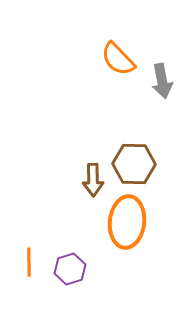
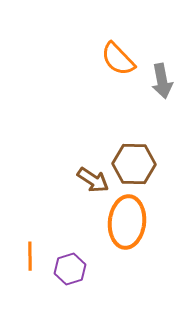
brown arrow: rotated 56 degrees counterclockwise
orange line: moved 1 px right, 6 px up
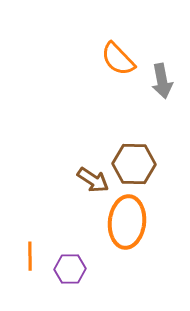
purple hexagon: rotated 16 degrees clockwise
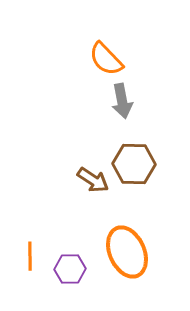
orange semicircle: moved 12 px left
gray arrow: moved 40 px left, 20 px down
orange ellipse: moved 30 px down; rotated 30 degrees counterclockwise
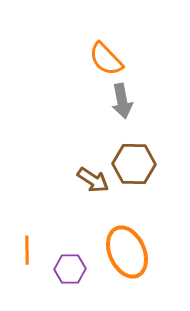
orange line: moved 3 px left, 6 px up
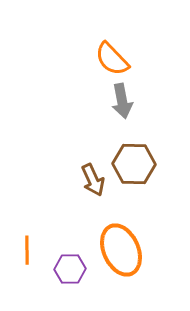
orange semicircle: moved 6 px right
brown arrow: rotated 32 degrees clockwise
orange ellipse: moved 6 px left, 2 px up
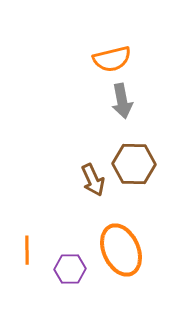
orange semicircle: rotated 60 degrees counterclockwise
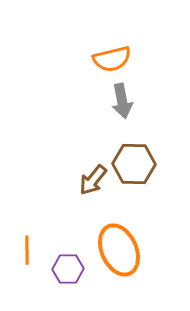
brown arrow: rotated 64 degrees clockwise
orange ellipse: moved 2 px left
purple hexagon: moved 2 px left
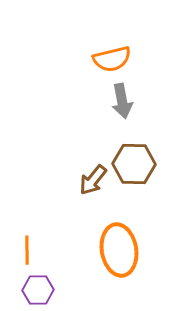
orange ellipse: rotated 15 degrees clockwise
purple hexagon: moved 30 px left, 21 px down
